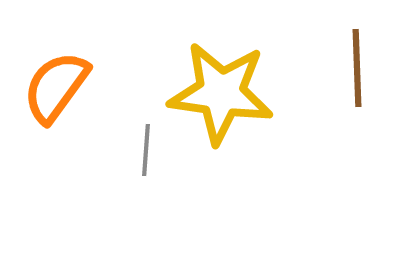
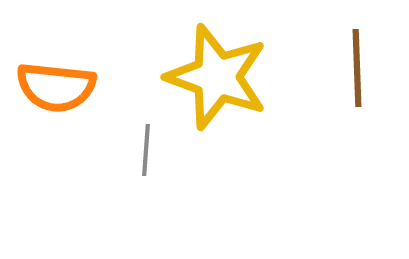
orange semicircle: rotated 120 degrees counterclockwise
yellow star: moved 4 px left, 16 px up; rotated 12 degrees clockwise
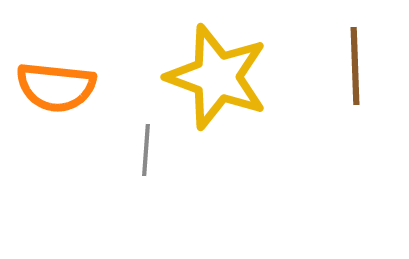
brown line: moved 2 px left, 2 px up
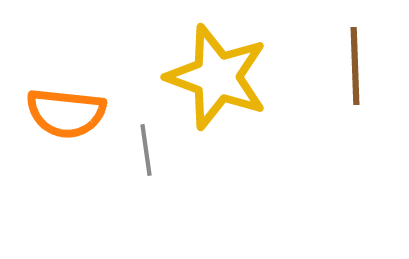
orange semicircle: moved 10 px right, 26 px down
gray line: rotated 12 degrees counterclockwise
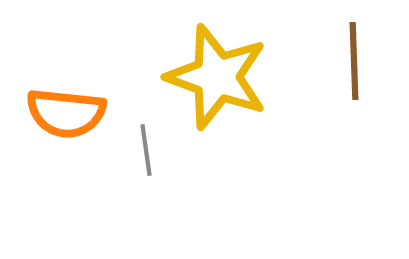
brown line: moved 1 px left, 5 px up
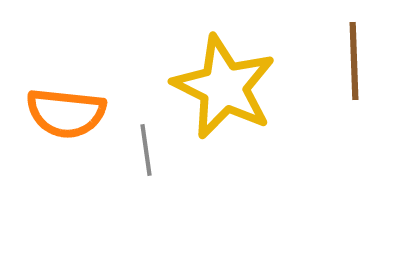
yellow star: moved 7 px right, 10 px down; rotated 6 degrees clockwise
